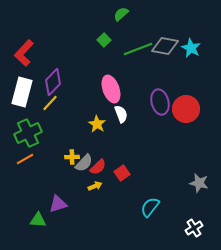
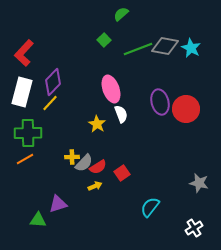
green cross: rotated 24 degrees clockwise
red semicircle: rotated 12 degrees clockwise
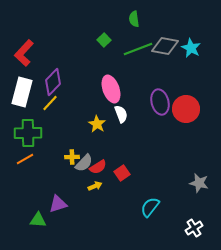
green semicircle: moved 13 px right, 5 px down; rotated 56 degrees counterclockwise
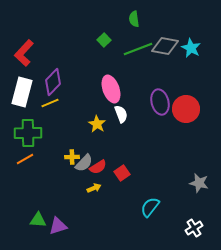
yellow line: rotated 24 degrees clockwise
yellow arrow: moved 1 px left, 2 px down
purple triangle: moved 22 px down
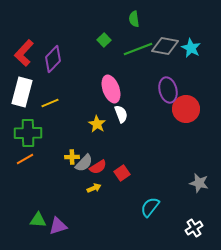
purple diamond: moved 23 px up
purple ellipse: moved 8 px right, 12 px up
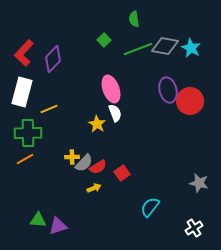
yellow line: moved 1 px left, 6 px down
red circle: moved 4 px right, 8 px up
white semicircle: moved 6 px left, 1 px up
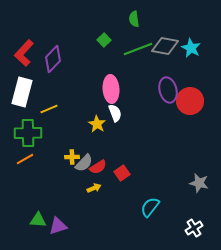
pink ellipse: rotated 16 degrees clockwise
